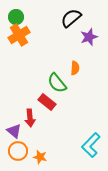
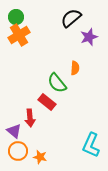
cyan L-shape: rotated 20 degrees counterclockwise
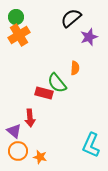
red rectangle: moved 3 px left, 9 px up; rotated 24 degrees counterclockwise
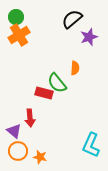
black semicircle: moved 1 px right, 1 px down
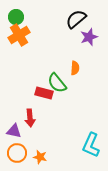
black semicircle: moved 4 px right
purple triangle: rotated 28 degrees counterclockwise
orange circle: moved 1 px left, 2 px down
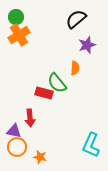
purple star: moved 2 px left, 8 px down
orange circle: moved 6 px up
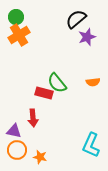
purple star: moved 8 px up
orange semicircle: moved 18 px right, 14 px down; rotated 80 degrees clockwise
red arrow: moved 3 px right
orange circle: moved 3 px down
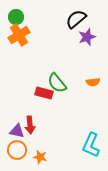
red arrow: moved 3 px left, 7 px down
purple triangle: moved 3 px right
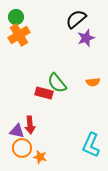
purple star: moved 1 px left, 1 px down
orange circle: moved 5 px right, 2 px up
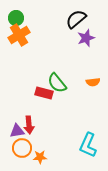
green circle: moved 1 px down
red arrow: moved 1 px left
purple triangle: rotated 21 degrees counterclockwise
cyan L-shape: moved 3 px left
orange star: rotated 16 degrees counterclockwise
